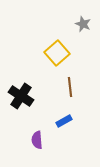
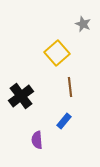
black cross: rotated 20 degrees clockwise
blue rectangle: rotated 21 degrees counterclockwise
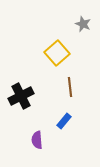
black cross: rotated 10 degrees clockwise
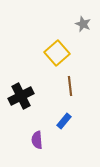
brown line: moved 1 px up
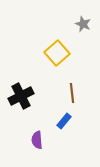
brown line: moved 2 px right, 7 px down
